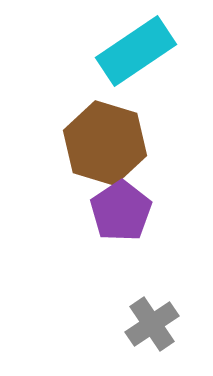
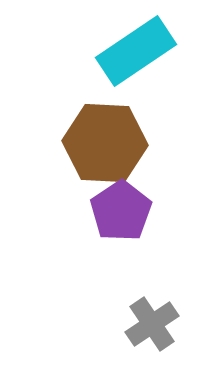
brown hexagon: rotated 14 degrees counterclockwise
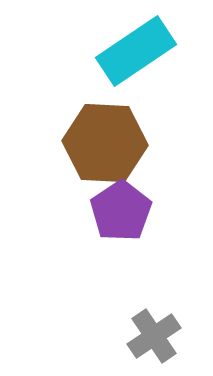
gray cross: moved 2 px right, 12 px down
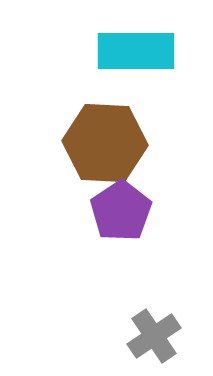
cyan rectangle: rotated 34 degrees clockwise
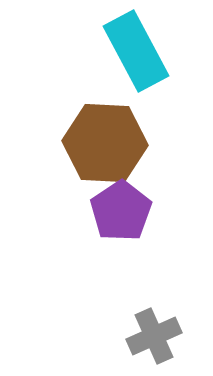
cyan rectangle: rotated 62 degrees clockwise
gray cross: rotated 10 degrees clockwise
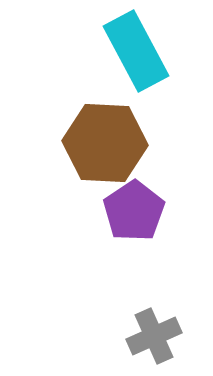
purple pentagon: moved 13 px right
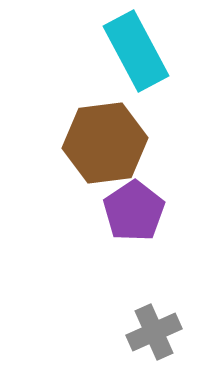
brown hexagon: rotated 10 degrees counterclockwise
gray cross: moved 4 px up
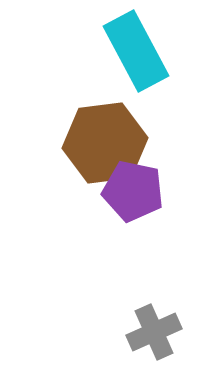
purple pentagon: moved 1 px left, 20 px up; rotated 26 degrees counterclockwise
